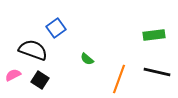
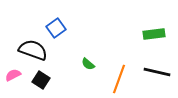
green rectangle: moved 1 px up
green semicircle: moved 1 px right, 5 px down
black square: moved 1 px right
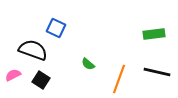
blue square: rotated 30 degrees counterclockwise
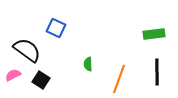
black semicircle: moved 6 px left; rotated 16 degrees clockwise
green semicircle: rotated 48 degrees clockwise
black line: rotated 76 degrees clockwise
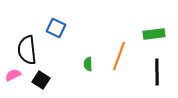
black semicircle: rotated 132 degrees counterclockwise
orange line: moved 23 px up
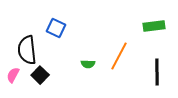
green rectangle: moved 8 px up
orange line: rotated 8 degrees clockwise
green semicircle: rotated 88 degrees counterclockwise
pink semicircle: rotated 35 degrees counterclockwise
black square: moved 1 px left, 5 px up; rotated 12 degrees clockwise
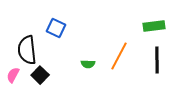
black line: moved 12 px up
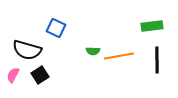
green rectangle: moved 2 px left
black semicircle: rotated 68 degrees counterclockwise
orange line: rotated 52 degrees clockwise
green semicircle: moved 5 px right, 13 px up
black square: rotated 12 degrees clockwise
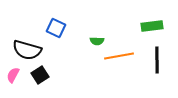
green semicircle: moved 4 px right, 10 px up
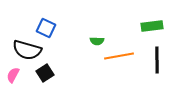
blue square: moved 10 px left
black square: moved 5 px right, 2 px up
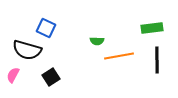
green rectangle: moved 2 px down
black square: moved 6 px right, 4 px down
